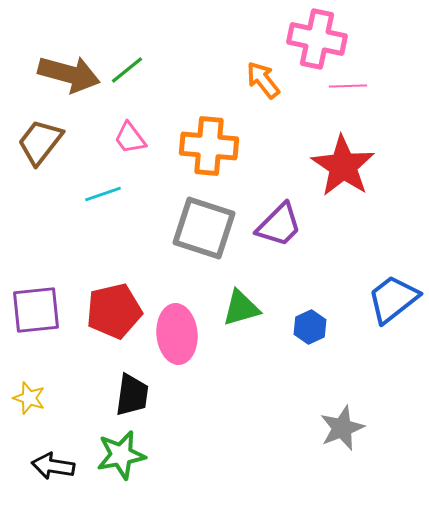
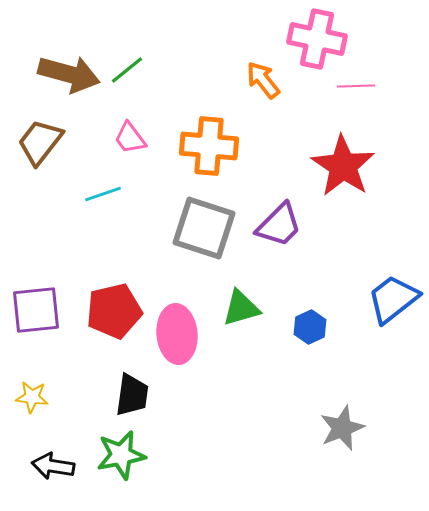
pink line: moved 8 px right
yellow star: moved 3 px right, 1 px up; rotated 12 degrees counterclockwise
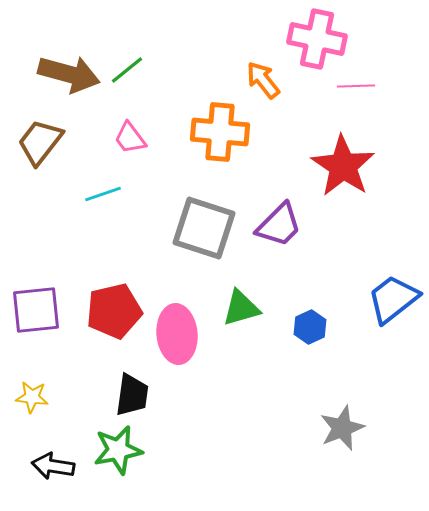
orange cross: moved 11 px right, 14 px up
green star: moved 3 px left, 5 px up
